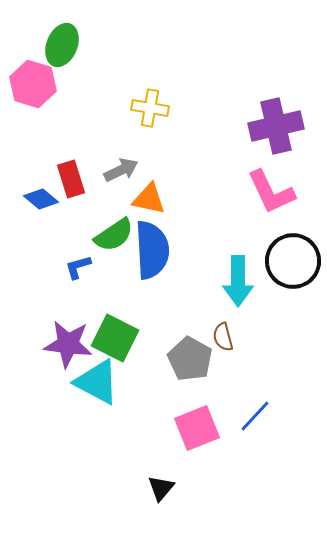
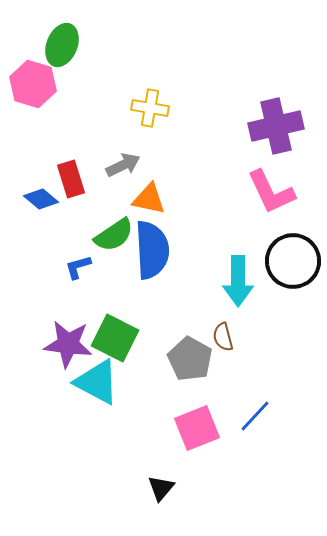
gray arrow: moved 2 px right, 5 px up
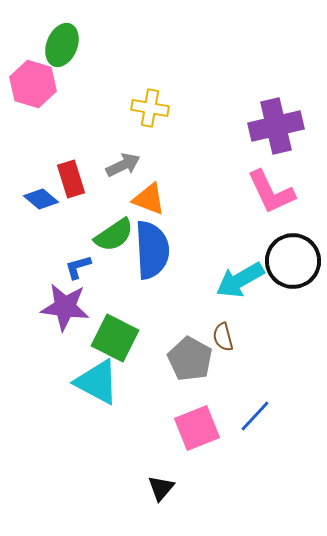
orange triangle: rotated 9 degrees clockwise
cyan arrow: moved 2 px right, 1 px up; rotated 60 degrees clockwise
purple star: moved 3 px left, 37 px up
